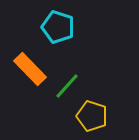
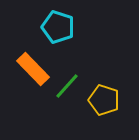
orange rectangle: moved 3 px right
yellow pentagon: moved 12 px right, 16 px up
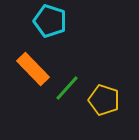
cyan pentagon: moved 8 px left, 6 px up
green line: moved 2 px down
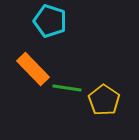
green line: rotated 56 degrees clockwise
yellow pentagon: rotated 16 degrees clockwise
